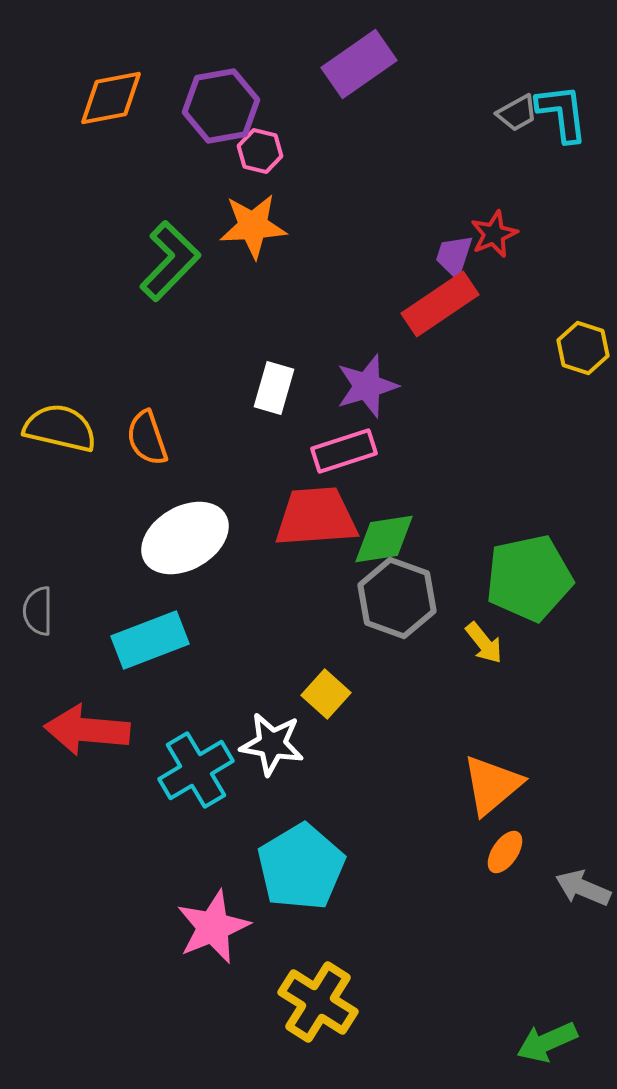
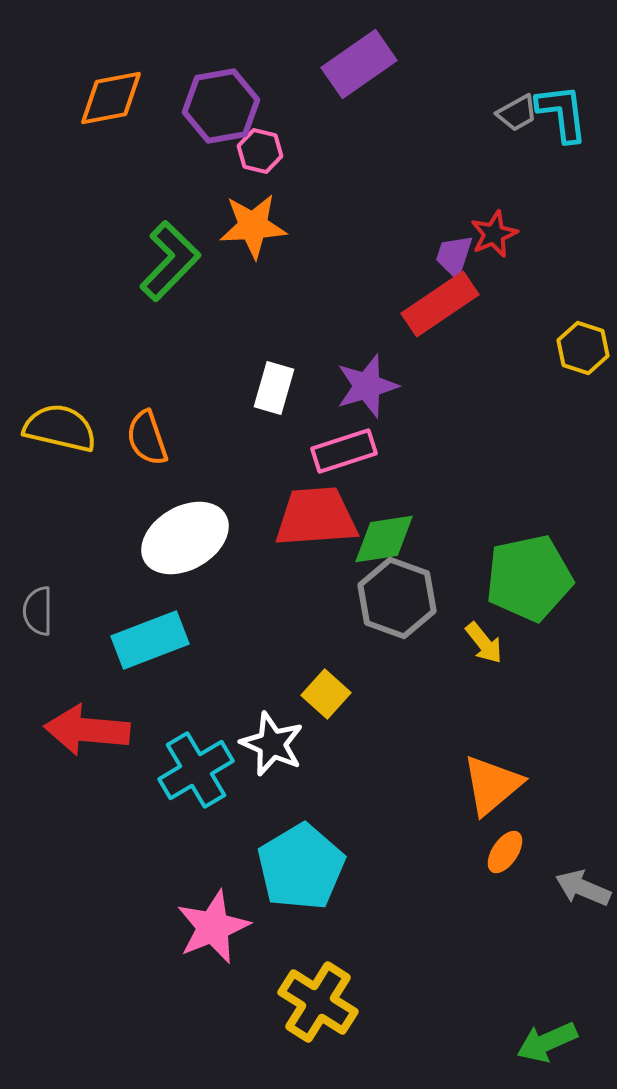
white star: rotated 14 degrees clockwise
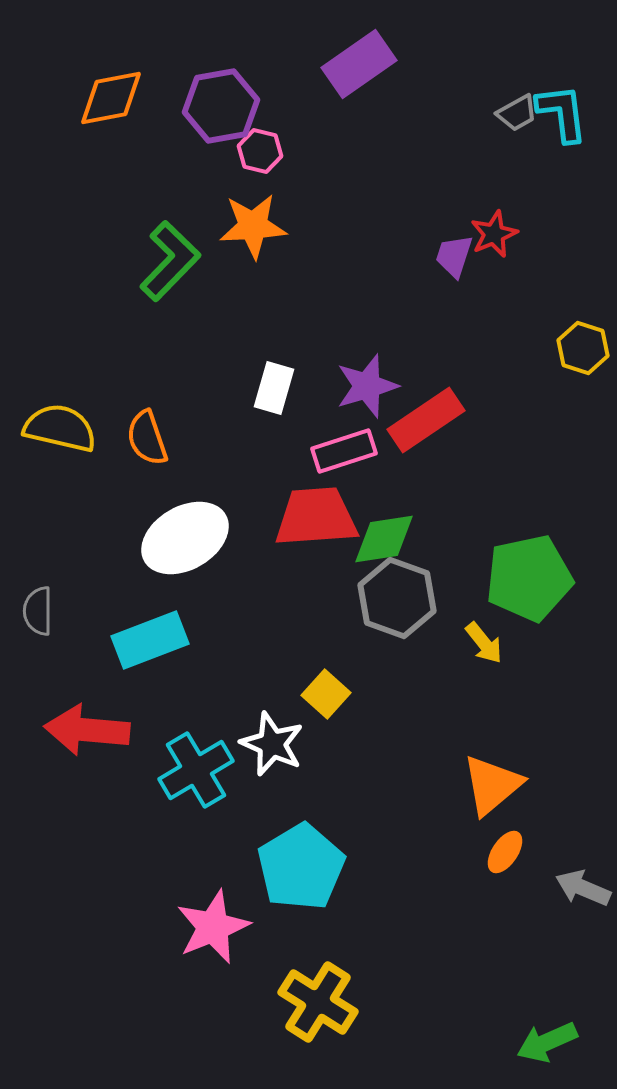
red rectangle: moved 14 px left, 116 px down
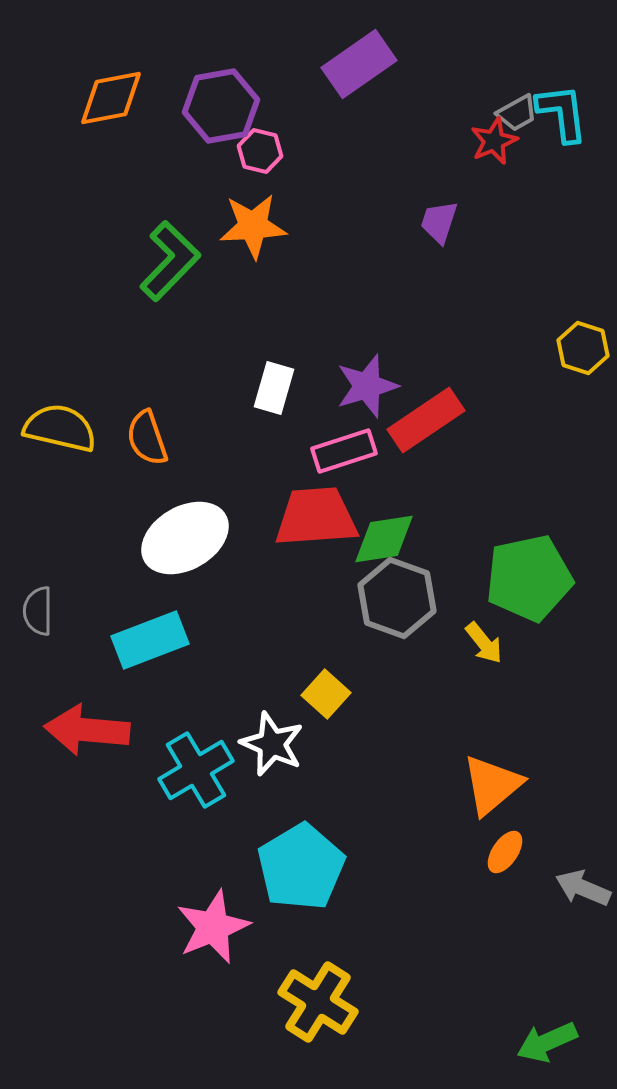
red star: moved 93 px up
purple trapezoid: moved 15 px left, 34 px up
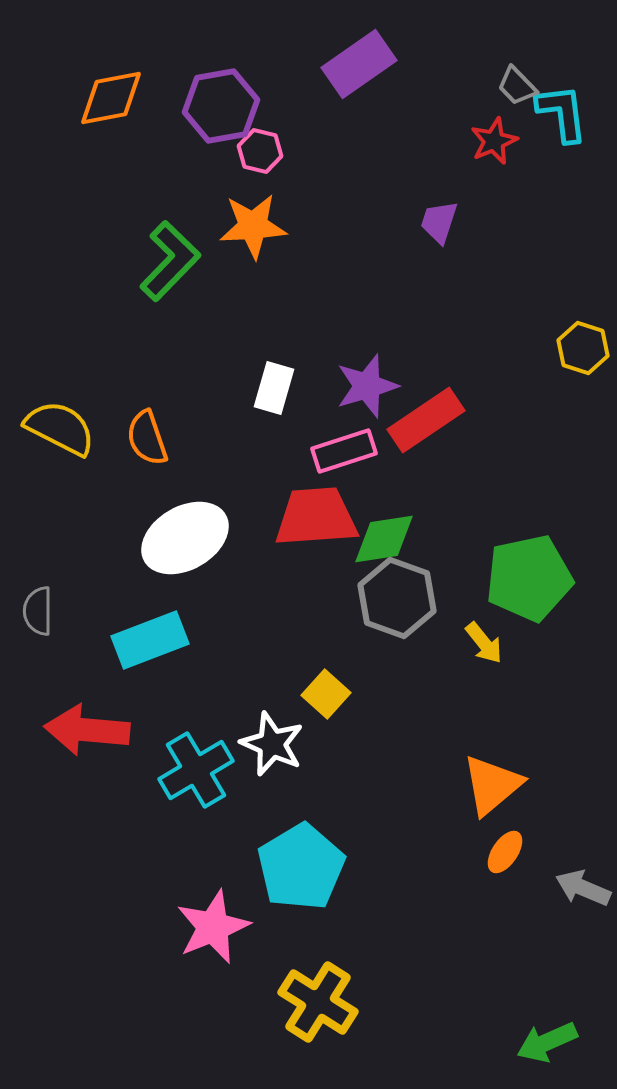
gray trapezoid: moved 27 px up; rotated 75 degrees clockwise
yellow semicircle: rotated 14 degrees clockwise
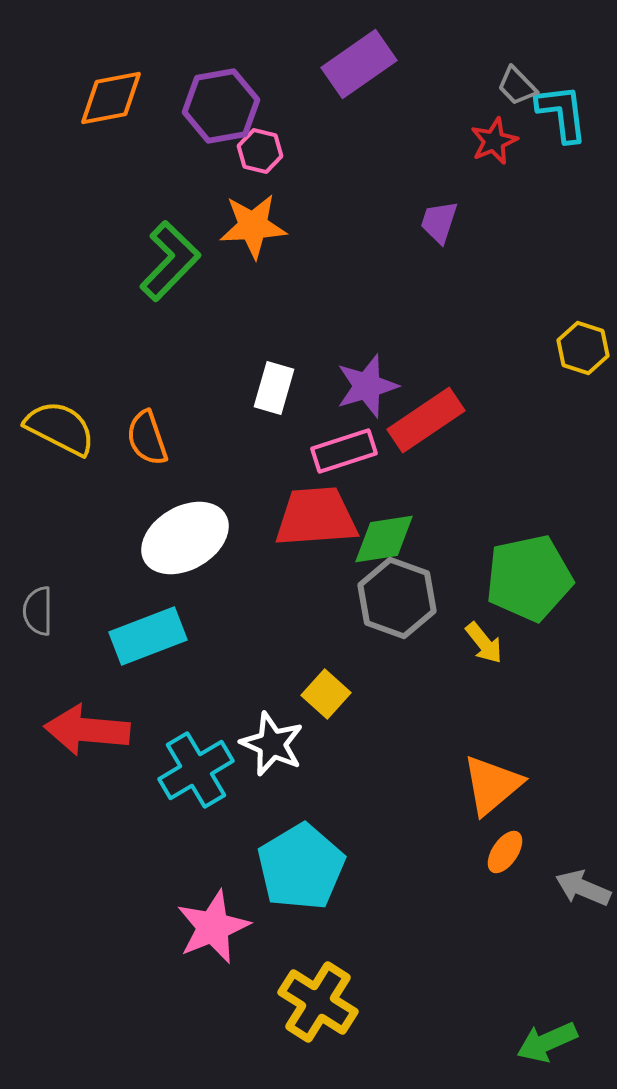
cyan rectangle: moved 2 px left, 4 px up
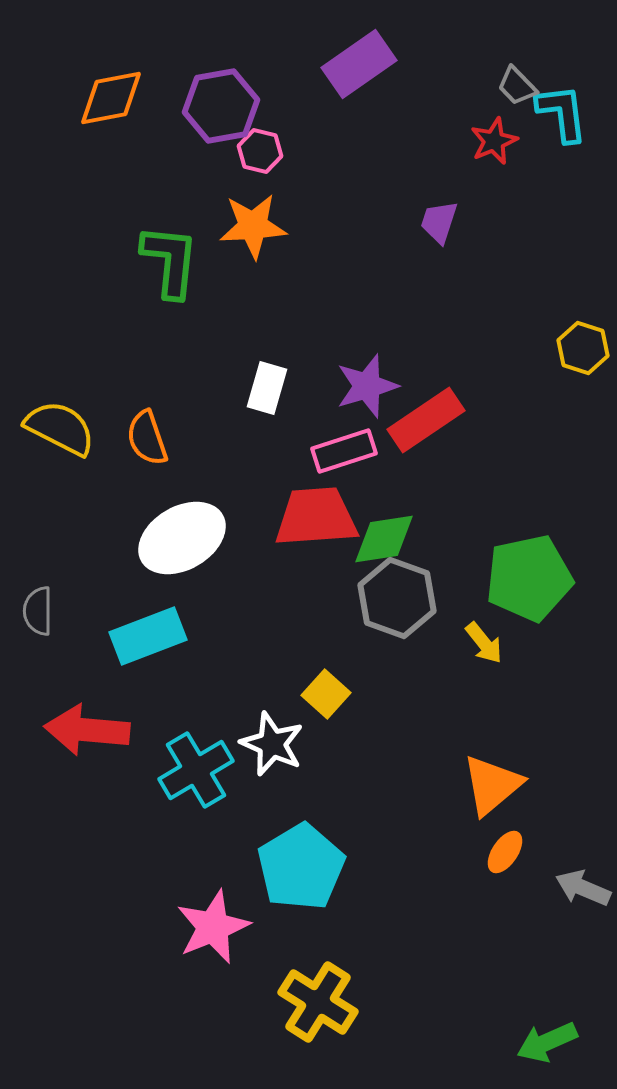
green L-shape: rotated 38 degrees counterclockwise
white rectangle: moved 7 px left
white ellipse: moved 3 px left
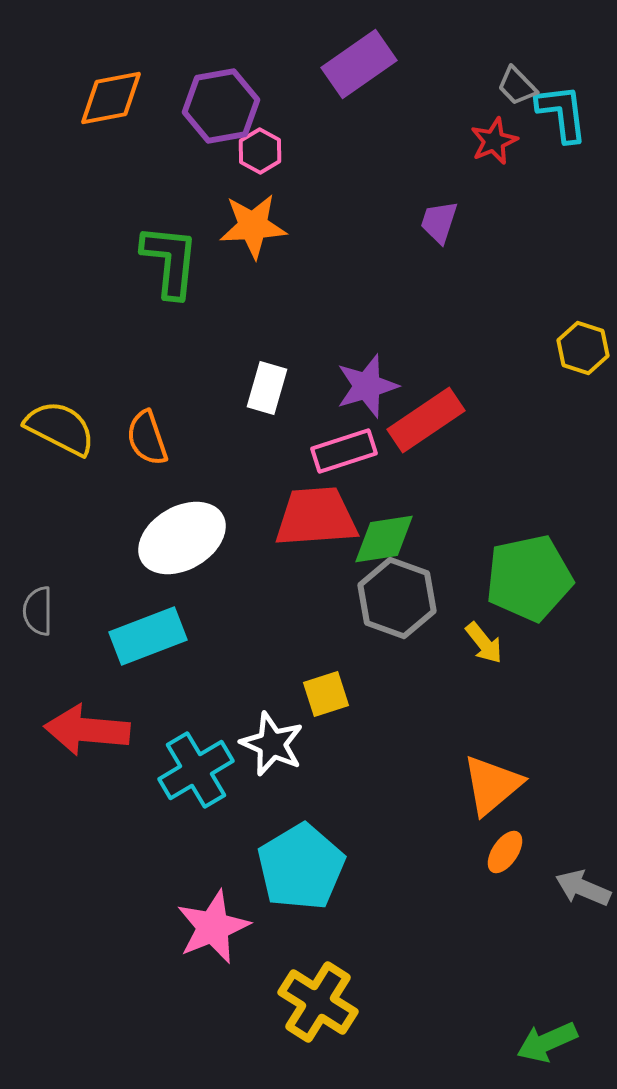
pink hexagon: rotated 15 degrees clockwise
yellow square: rotated 30 degrees clockwise
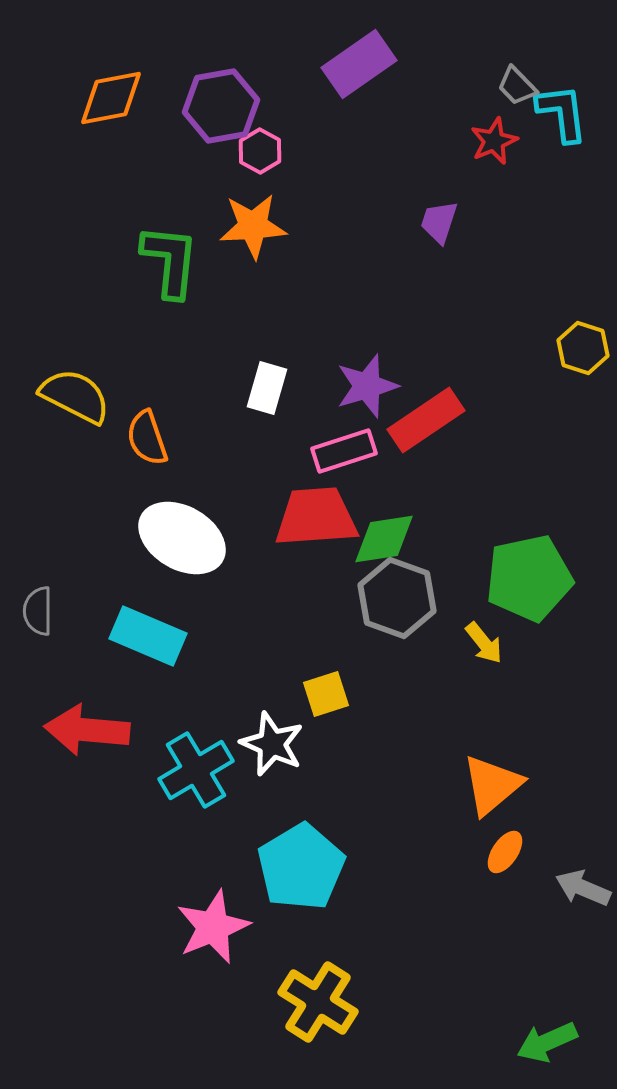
yellow semicircle: moved 15 px right, 32 px up
white ellipse: rotated 60 degrees clockwise
cyan rectangle: rotated 44 degrees clockwise
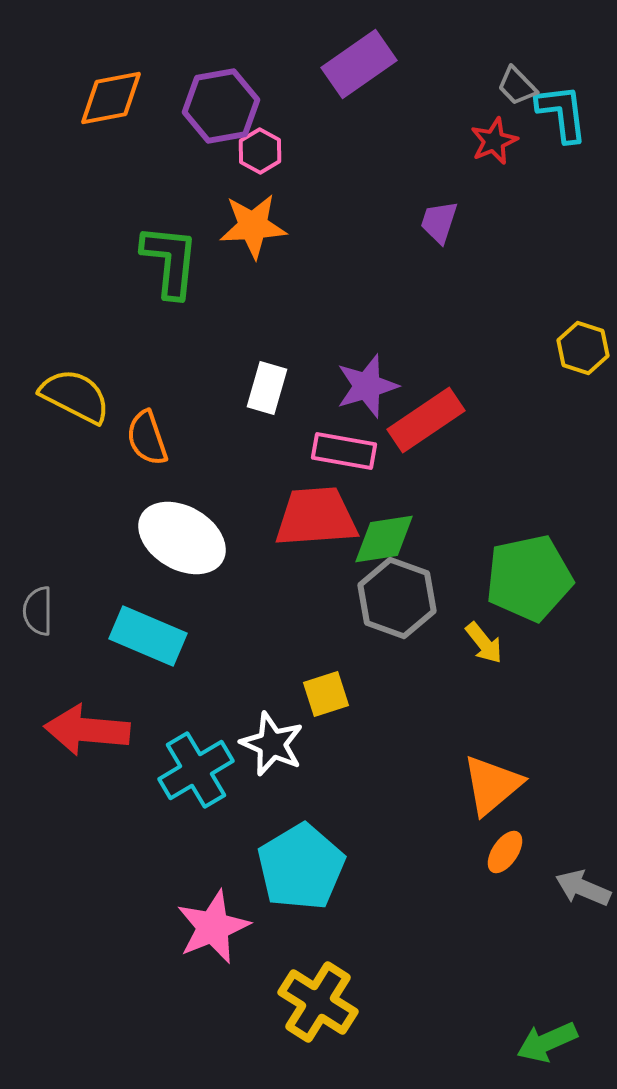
pink rectangle: rotated 28 degrees clockwise
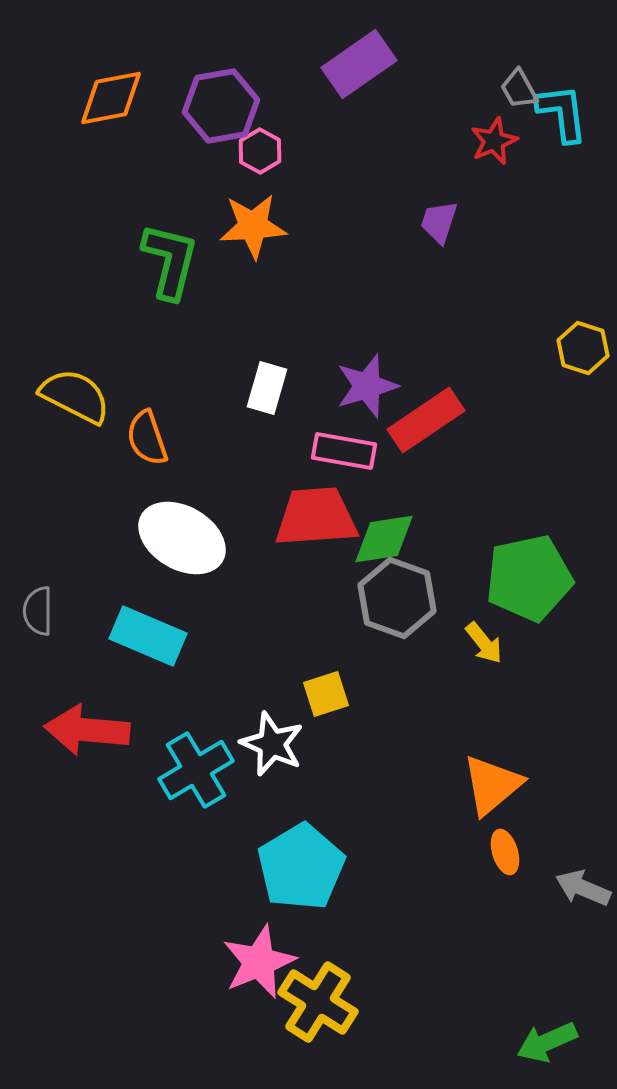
gray trapezoid: moved 2 px right, 3 px down; rotated 15 degrees clockwise
green L-shape: rotated 8 degrees clockwise
orange ellipse: rotated 51 degrees counterclockwise
pink star: moved 46 px right, 35 px down
